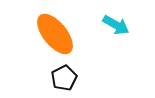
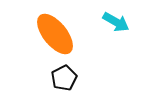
cyan arrow: moved 3 px up
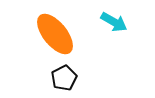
cyan arrow: moved 2 px left
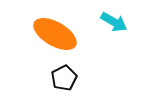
orange ellipse: rotated 21 degrees counterclockwise
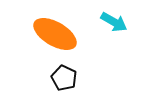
black pentagon: rotated 20 degrees counterclockwise
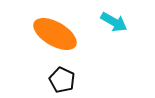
black pentagon: moved 2 px left, 2 px down
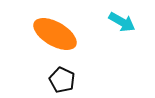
cyan arrow: moved 8 px right
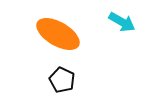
orange ellipse: moved 3 px right
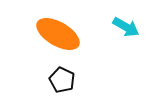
cyan arrow: moved 4 px right, 5 px down
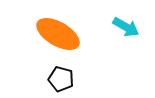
black pentagon: moved 1 px left, 1 px up; rotated 10 degrees counterclockwise
